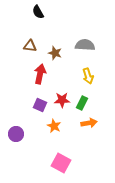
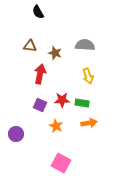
green rectangle: rotated 72 degrees clockwise
orange star: moved 2 px right
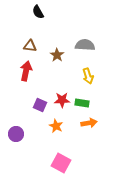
brown star: moved 2 px right, 2 px down; rotated 16 degrees clockwise
red arrow: moved 14 px left, 3 px up
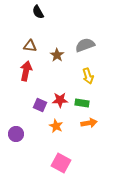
gray semicircle: rotated 24 degrees counterclockwise
red star: moved 2 px left
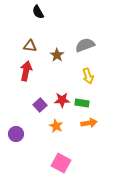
red star: moved 2 px right
purple square: rotated 24 degrees clockwise
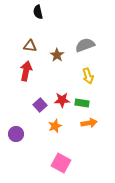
black semicircle: rotated 16 degrees clockwise
orange star: moved 1 px left; rotated 24 degrees clockwise
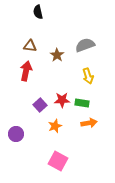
pink square: moved 3 px left, 2 px up
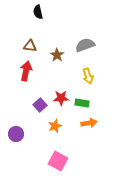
red star: moved 1 px left, 2 px up
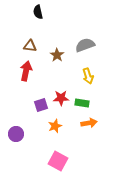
purple square: moved 1 px right; rotated 24 degrees clockwise
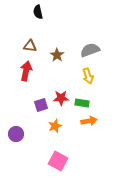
gray semicircle: moved 5 px right, 5 px down
orange arrow: moved 2 px up
